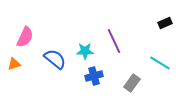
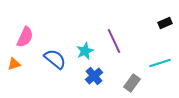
cyan star: rotated 24 degrees counterclockwise
cyan line: rotated 50 degrees counterclockwise
blue cross: rotated 24 degrees counterclockwise
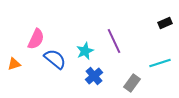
pink semicircle: moved 11 px right, 2 px down
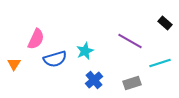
black rectangle: rotated 64 degrees clockwise
purple line: moved 16 px right; rotated 35 degrees counterclockwise
blue semicircle: rotated 125 degrees clockwise
orange triangle: rotated 40 degrees counterclockwise
blue cross: moved 4 px down
gray rectangle: rotated 36 degrees clockwise
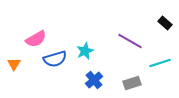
pink semicircle: rotated 35 degrees clockwise
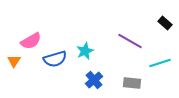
pink semicircle: moved 5 px left, 2 px down
orange triangle: moved 3 px up
gray rectangle: rotated 24 degrees clockwise
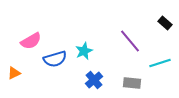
purple line: rotated 20 degrees clockwise
cyan star: moved 1 px left
orange triangle: moved 12 px down; rotated 32 degrees clockwise
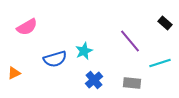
pink semicircle: moved 4 px left, 14 px up
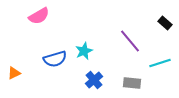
pink semicircle: moved 12 px right, 11 px up
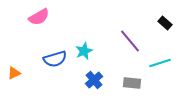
pink semicircle: moved 1 px down
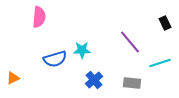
pink semicircle: rotated 55 degrees counterclockwise
black rectangle: rotated 24 degrees clockwise
purple line: moved 1 px down
cyan star: moved 2 px left, 1 px up; rotated 24 degrees clockwise
orange triangle: moved 1 px left, 5 px down
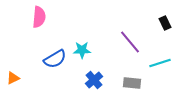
blue semicircle: rotated 15 degrees counterclockwise
